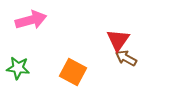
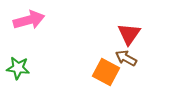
pink arrow: moved 2 px left
red triangle: moved 11 px right, 6 px up
orange square: moved 33 px right
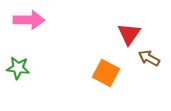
pink arrow: rotated 16 degrees clockwise
brown arrow: moved 23 px right
orange square: moved 1 px down
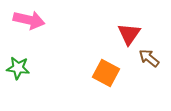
pink arrow: rotated 12 degrees clockwise
brown arrow: rotated 10 degrees clockwise
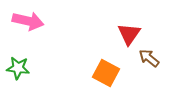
pink arrow: moved 1 px left, 1 px down
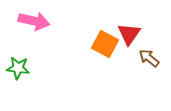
pink arrow: moved 6 px right
orange square: moved 1 px left, 29 px up
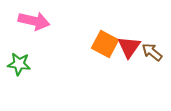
red triangle: moved 13 px down
brown arrow: moved 3 px right, 6 px up
green star: moved 1 px right, 4 px up
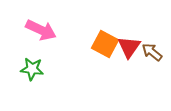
pink arrow: moved 7 px right, 9 px down; rotated 12 degrees clockwise
green star: moved 13 px right, 5 px down
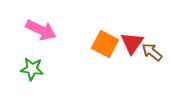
red triangle: moved 3 px right, 4 px up
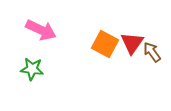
brown arrow: rotated 15 degrees clockwise
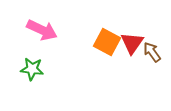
pink arrow: moved 1 px right
orange square: moved 2 px right, 2 px up
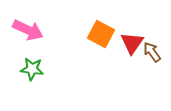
pink arrow: moved 14 px left
orange square: moved 6 px left, 8 px up
